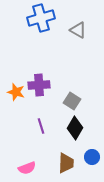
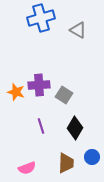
gray square: moved 8 px left, 6 px up
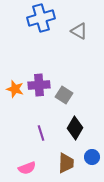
gray triangle: moved 1 px right, 1 px down
orange star: moved 1 px left, 3 px up
purple line: moved 7 px down
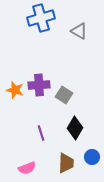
orange star: moved 1 px down
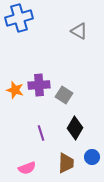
blue cross: moved 22 px left
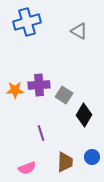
blue cross: moved 8 px right, 4 px down
orange star: rotated 18 degrees counterclockwise
black diamond: moved 9 px right, 13 px up
brown trapezoid: moved 1 px left, 1 px up
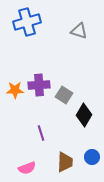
gray triangle: rotated 12 degrees counterclockwise
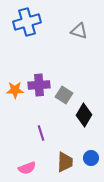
blue circle: moved 1 px left, 1 px down
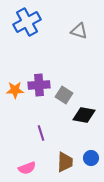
blue cross: rotated 12 degrees counterclockwise
black diamond: rotated 70 degrees clockwise
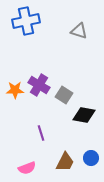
blue cross: moved 1 px left, 1 px up; rotated 16 degrees clockwise
purple cross: rotated 35 degrees clockwise
brown trapezoid: rotated 25 degrees clockwise
